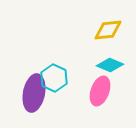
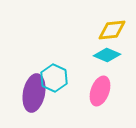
yellow diamond: moved 4 px right
cyan diamond: moved 3 px left, 10 px up
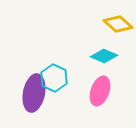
yellow diamond: moved 6 px right, 6 px up; rotated 48 degrees clockwise
cyan diamond: moved 3 px left, 1 px down
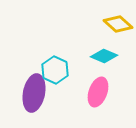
cyan hexagon: moved 1 px right, 8 px up
pink ellipse: moved 2 px left, 1 px down
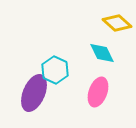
yellow diamond: moved 1 px left, 1 px up
cyan diamond: moved 2 px left, 3 px up; rotated 40 degrees clockwise
purple ellipse: rotated 12 degrees clockwise
